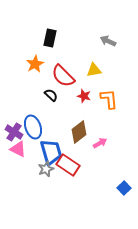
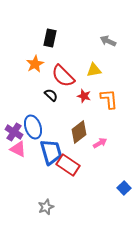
gray star: moved 38 px down
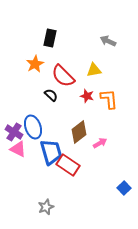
red star: moved 3 px right
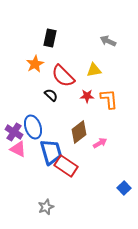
red star: rotated 16 degrees counterclockwise
red rectangle: moved 2 px left, 1 px down
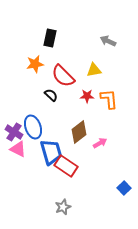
orange star: rotated 18 degrees clockwise
gray star: moved 17 px right
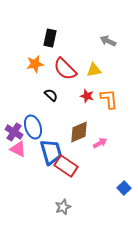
red semicircle: moved 2 px right, 7 px up
red star: rotated 16 degrees clockwise
brown diamond: rotated 15 degrees clockwise
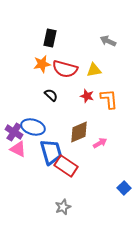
orange star: moved 7 px right
red semicircle: rotated 30 degrees counterclockwise
blue ellipse: rotated 55 degrees counterclockwise
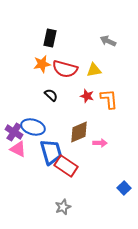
pink arrow: rotated 32 degrees clockwise
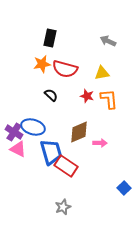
yellow triangle: moved 8 px right, 3 px down
